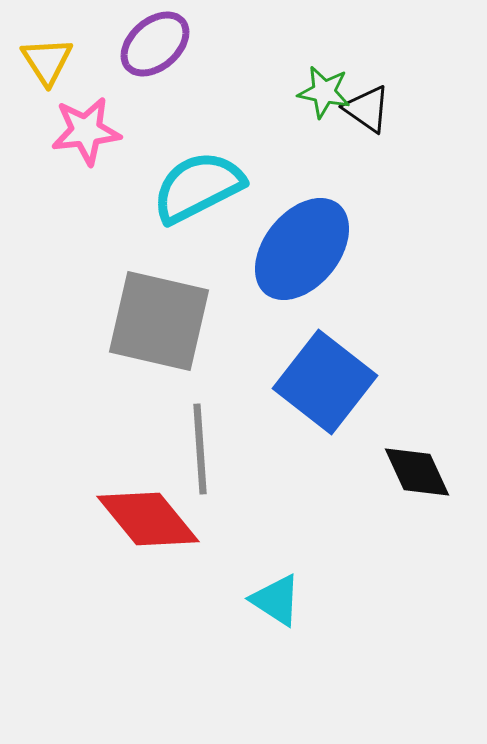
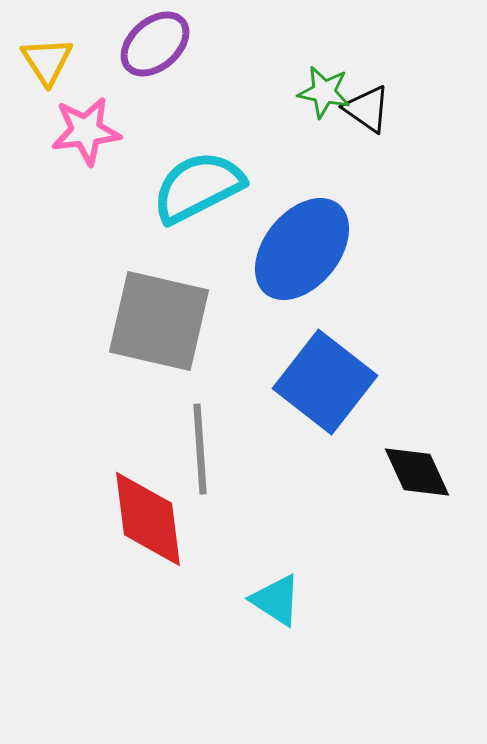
red diamond: rotated 32 degrees clockwise
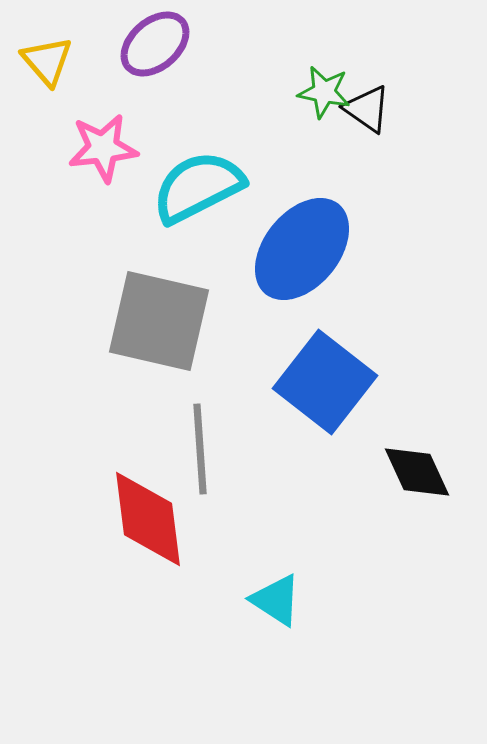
yellow triangle: rotated 8 degrees counterclockwise
pink star: moved 17 px right, 17 px down
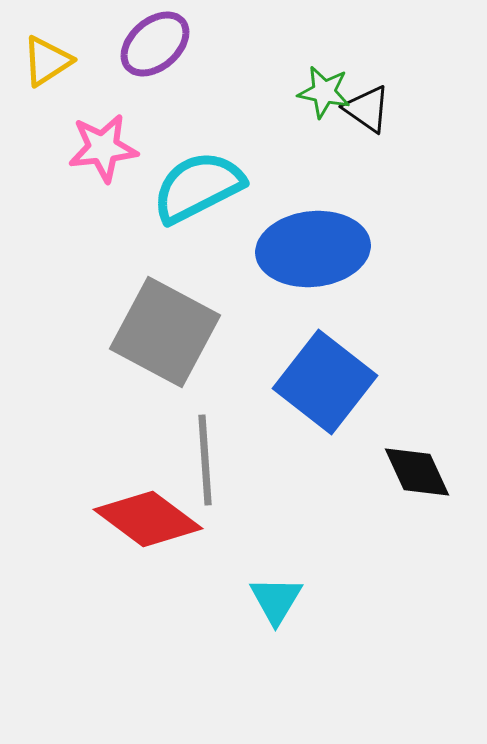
yellow triangle: rotated 38 degrees clockwise
blue ellipse: moved 11 px right; rotated 45 degrees clockwise
gray square: moved 6 px right, 11 px down; rotated 15 degrees clockwise
gray line: moved 5 px right, 11 px down
red diamond: rotated 46 degrees counterclockwise
cyan triangle: rotated 28 degrees clockwise
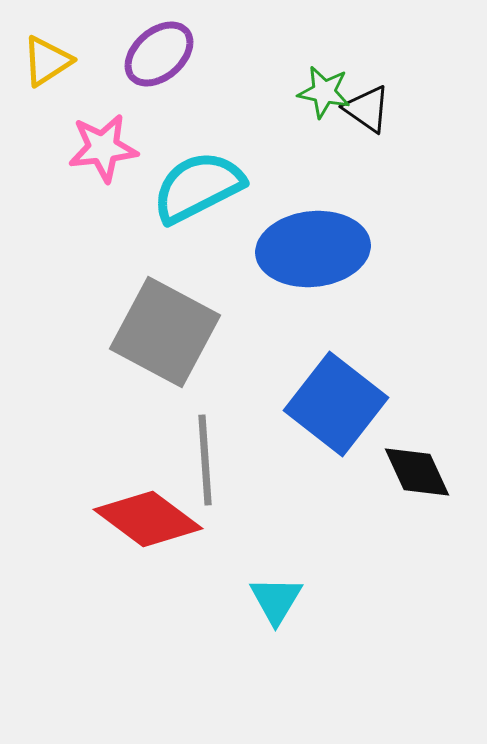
purple ellipse: moved 4 px right, 10 px down
blue square: moved 11 px right, 22 px down
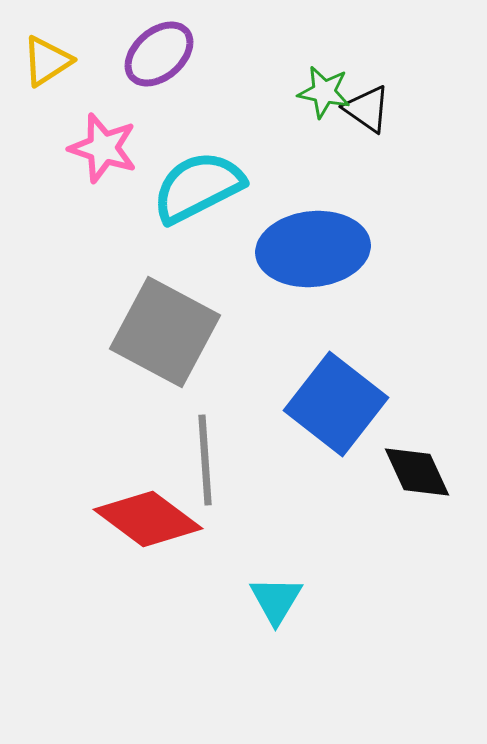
pink star: rotated 24 degrees clockwise
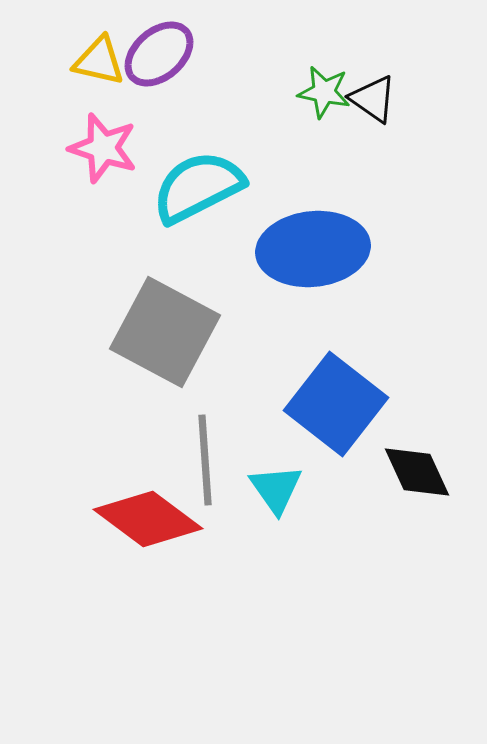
yellow triangle: moved 52 px right; rotated 46 degrees clockwise
black triangle: moved 6 px right, 10 px up
cyan triangle: moved 111 px up; rotated 6 degrees counterclockwise
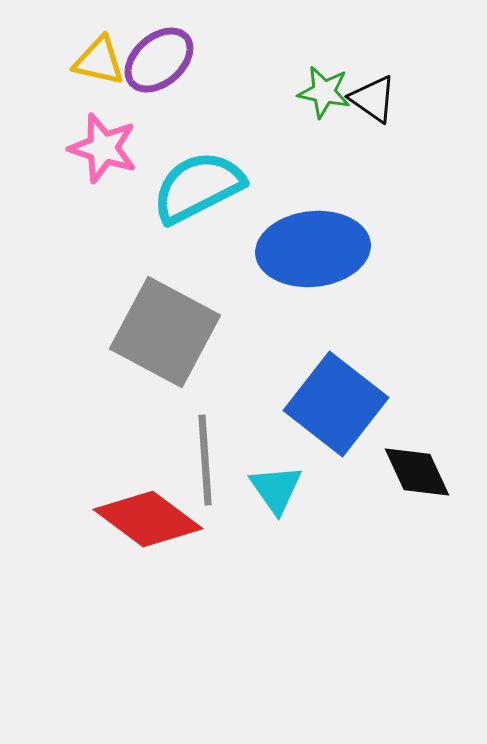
purple ellipse: moved 6 px down
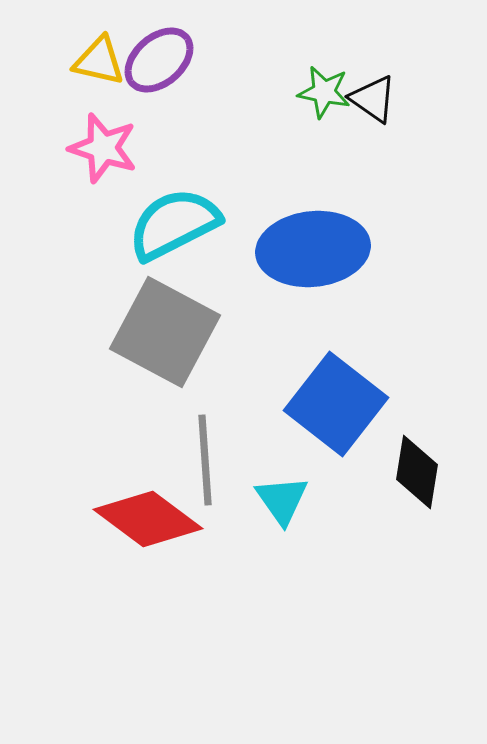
cyan semicircle: moved 24 px left, 37 px down
black diamond: rotated 34 degrees clockwise
cyan triangle: moved 6 px right, 11 px down
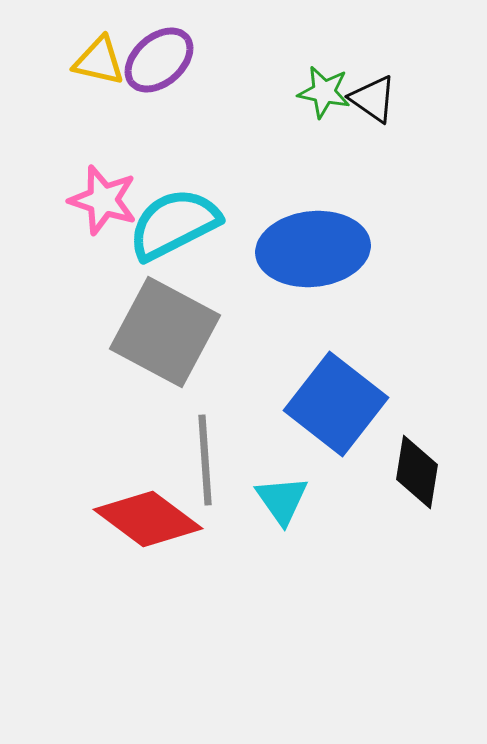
pink star: moved 52 px down
